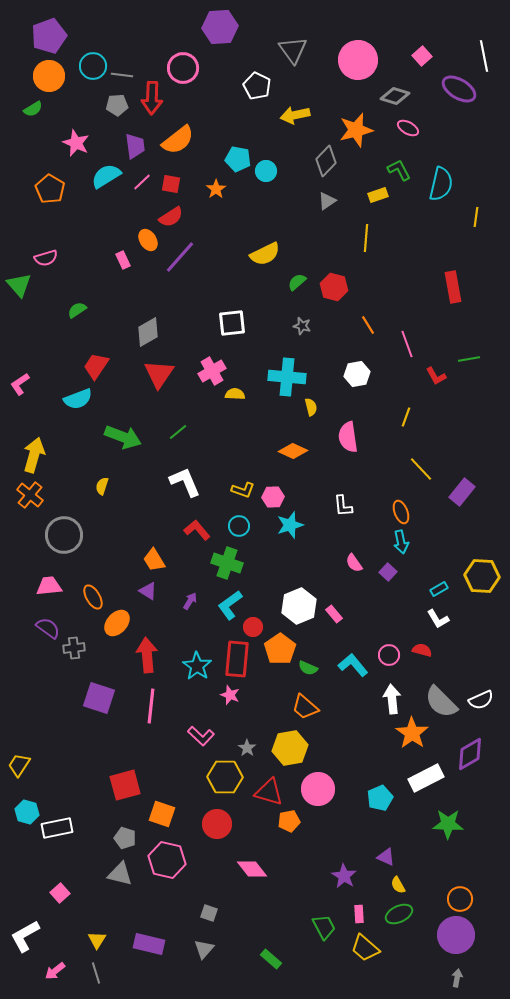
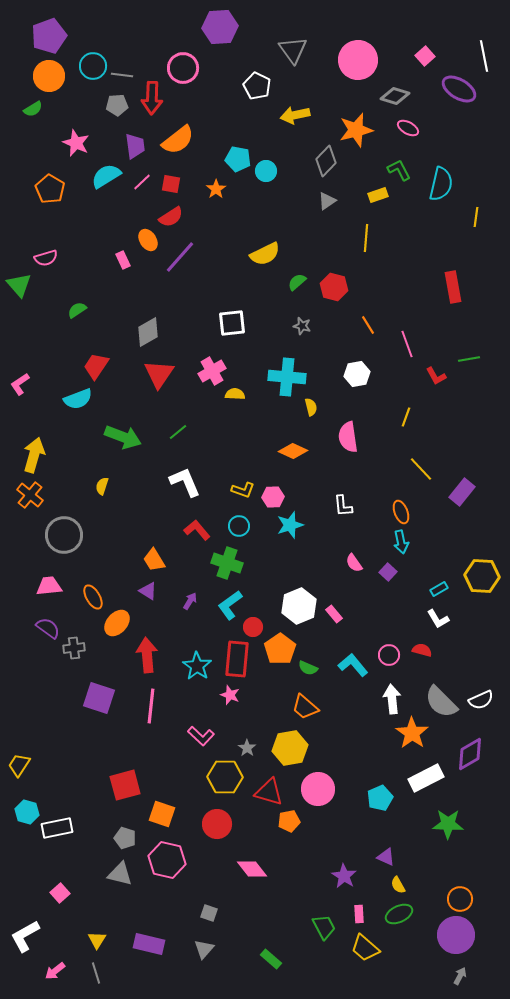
pink square at (422, 56): moved 3 px right
gray arrow at (457, 978): moved 3 px right, 2 px up; rotated 18 degrees clockwise
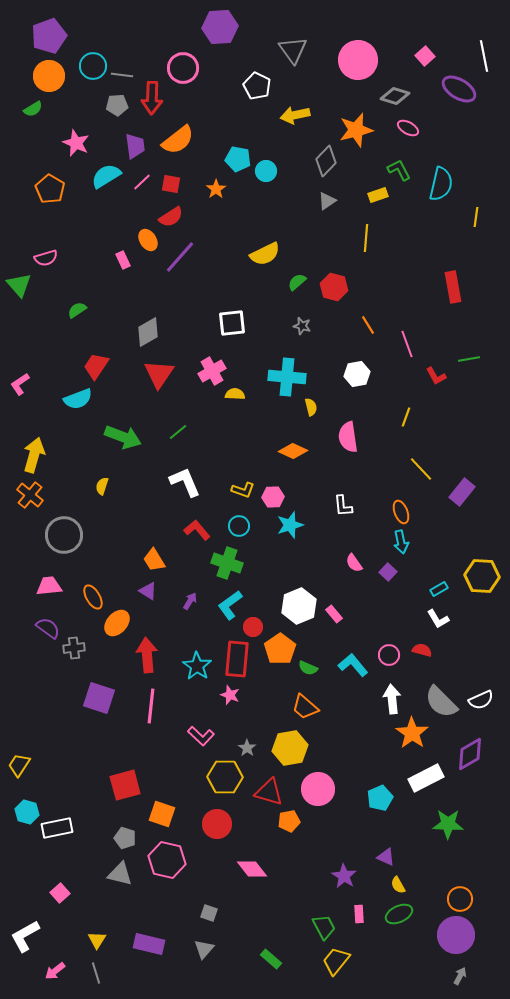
yellow trapezoid at (365, 948): moved 29 px left, 13 px down; rotated 88 degrees clockwise
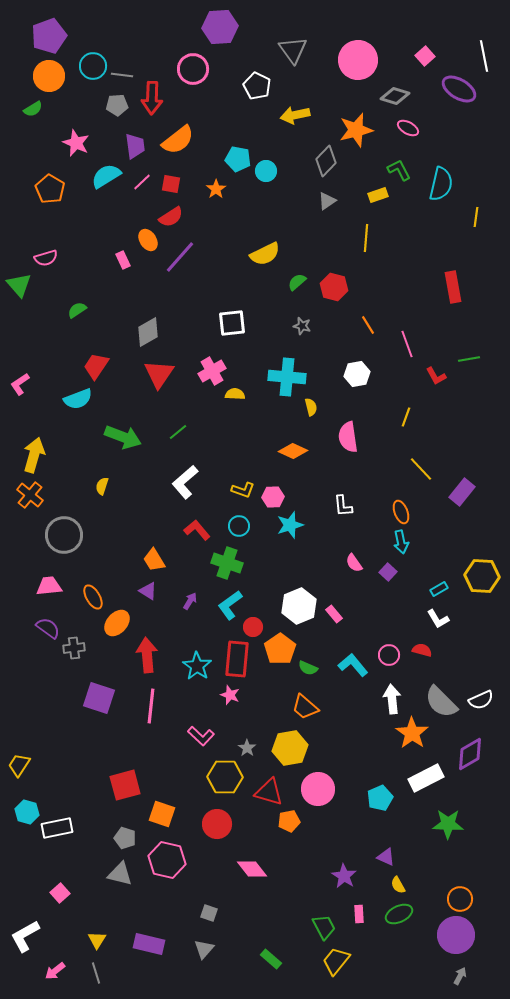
pink circle at (183, 68): moved 10 px right, 1 px down
white L-shape at (185, 482): rotated 108 degrees counterclockwise
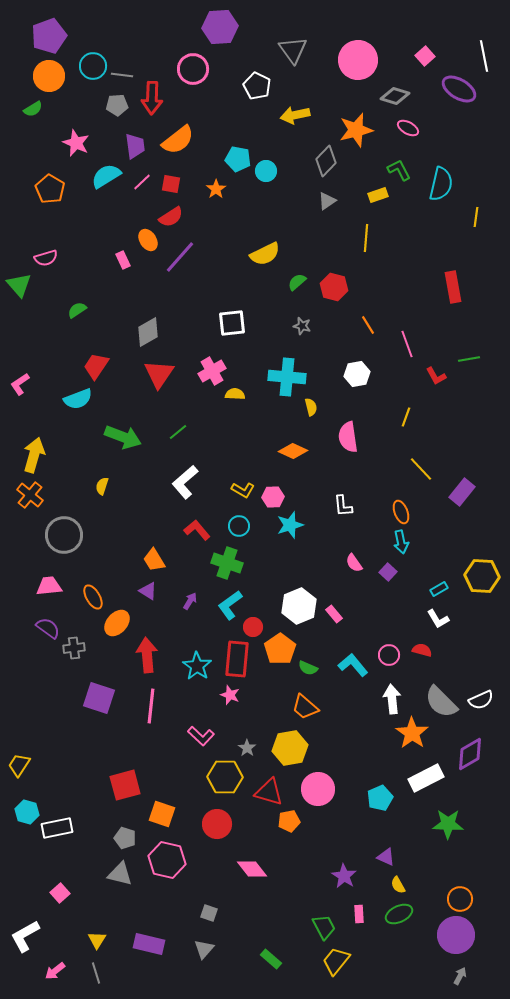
yellow L-shape at (243, 490): rotated 10 degrees clockwise
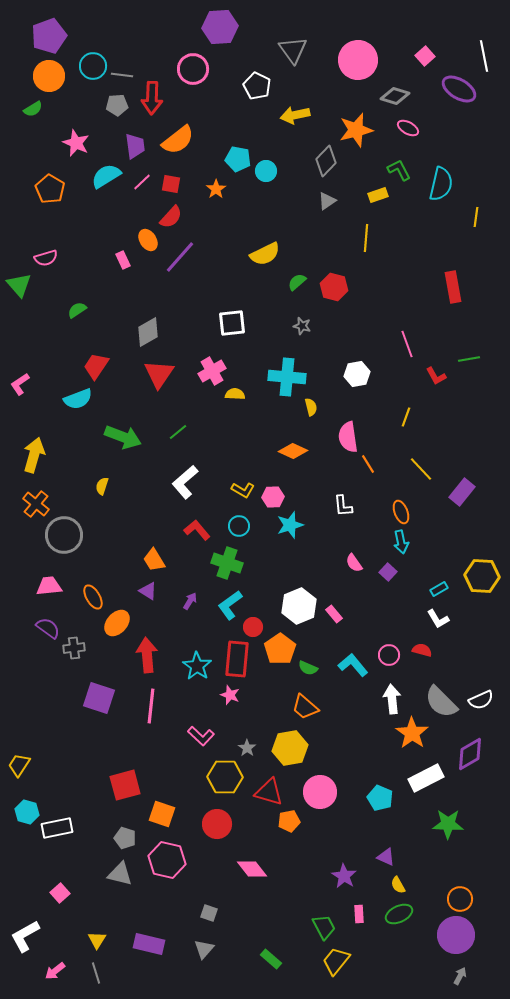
red semicircle at (171, 217): rotated 15 degrees counterclockwise
orange line at (368, 325): moved 139 px down
orange cross at (30, 495): moved 6 px right, 9 px down
pink circle at (318, 789): moved 2 px right, 3 px down
cyan pentagon at (380, 798): rotated 25 degrees counterclockwise
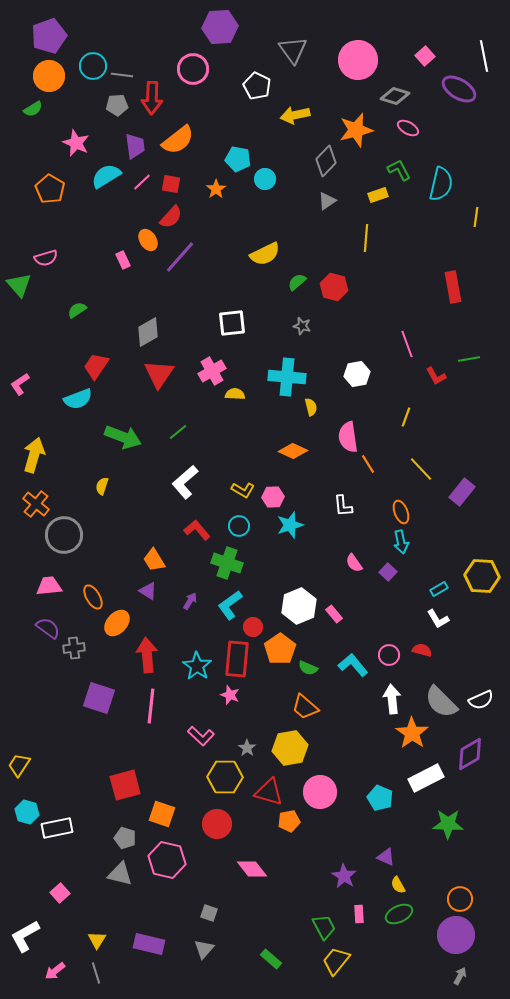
cyan circle at (266, 171): moved 1 px left, 8 px down
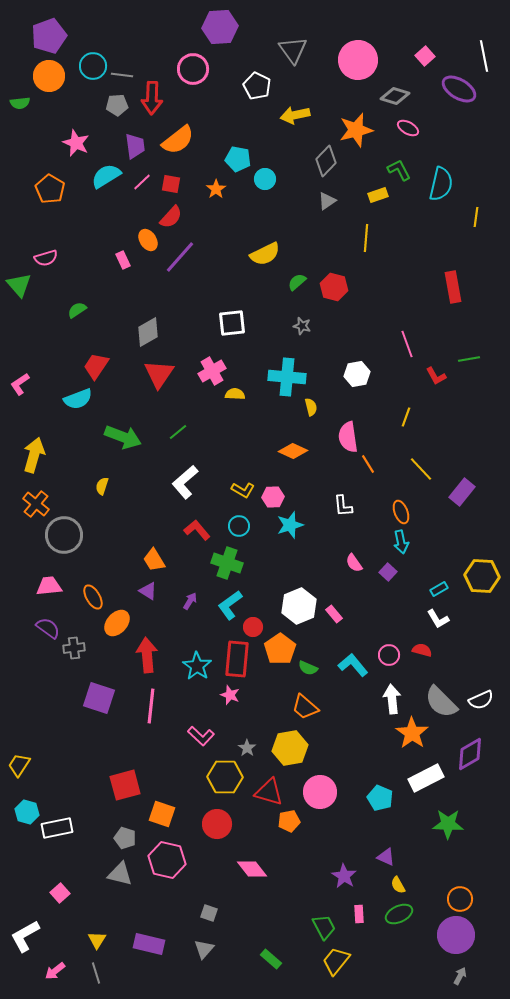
green semicircle at (33, 109): moved 13 px left, 6 px up; rotated 24 degrees clockwise
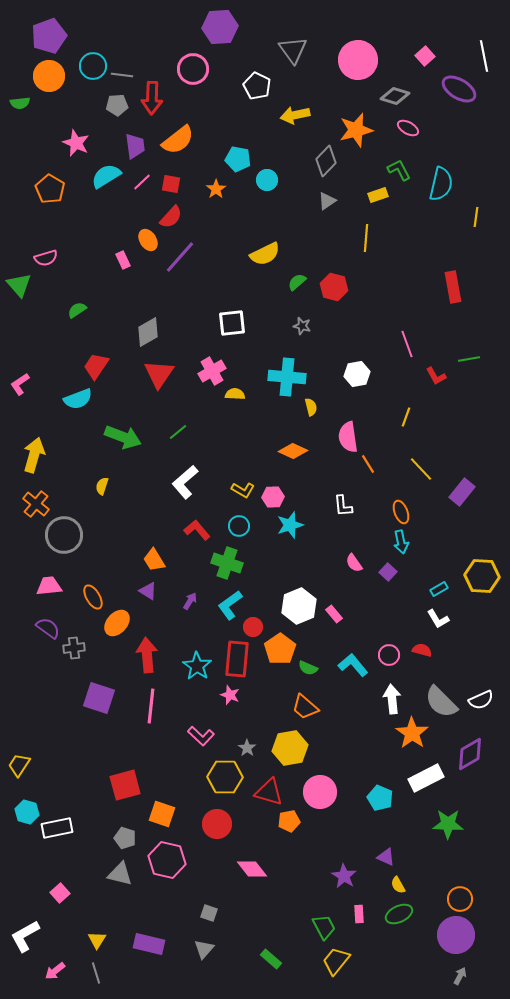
cyan circle at (265, 179): moved 2 px right, 1 px down
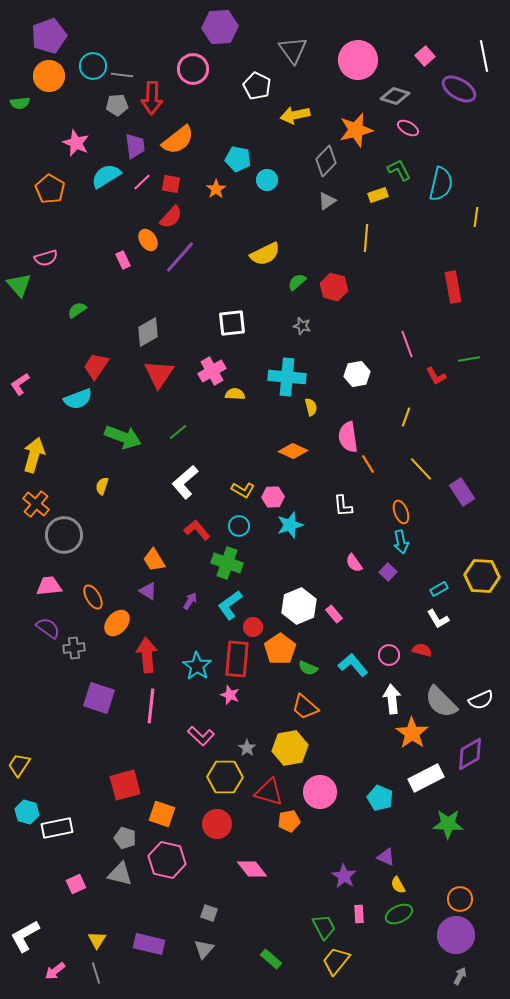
purple rectangle at (462, 492): rotated 72 degrees counterclockwise
pink square at (60, 893): moved 16 px right, 9 px up; rotated 18 degrees clockwise
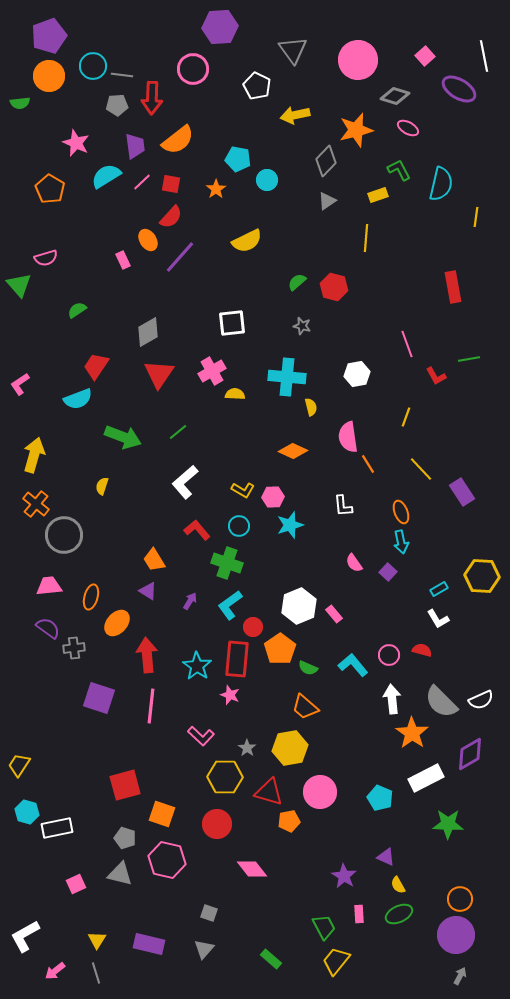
yellow semicircle at (265, 254): moved 18 px left, 13 px up
orange ellipse at (93, 597): moved 2 px left; rotated 45 degrees clockwise
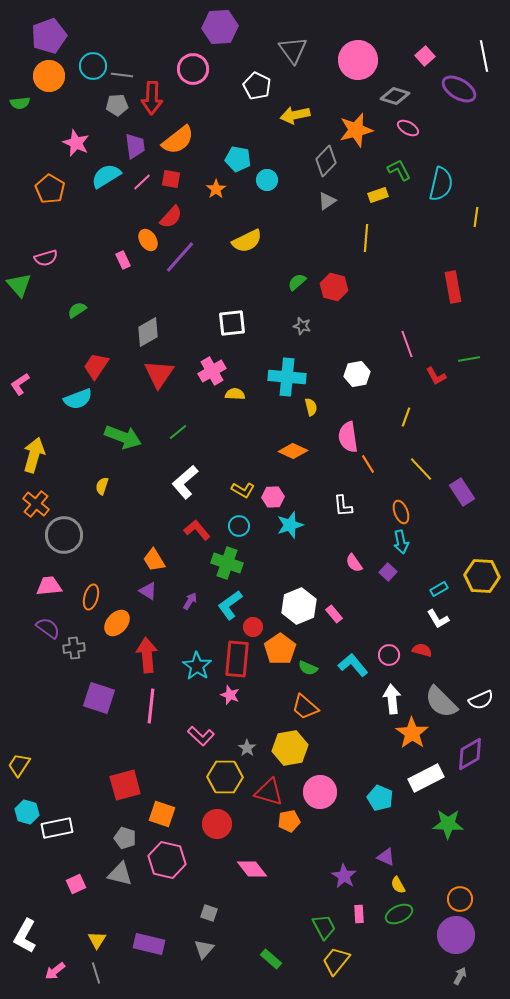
red square at (171, 184): moved 5 px up
white L-shape at (25, 936): rotated 32 degrees counterclockwise
